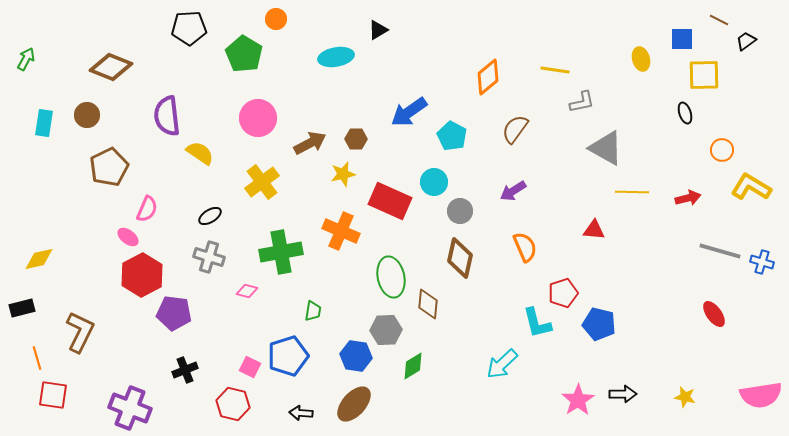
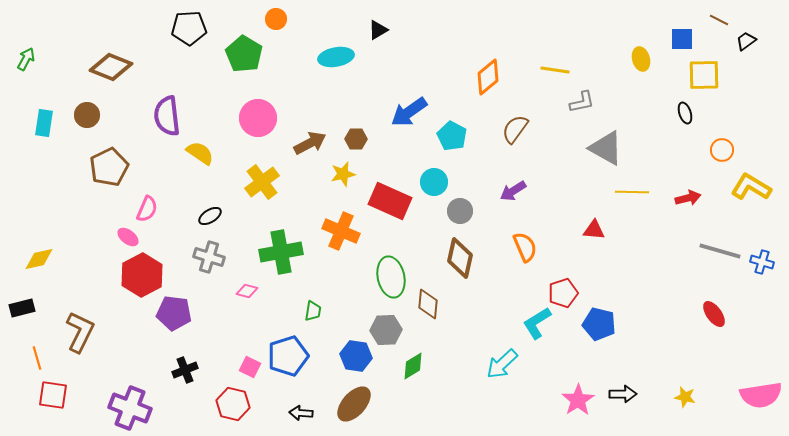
cyan L-shape at (537, 323): rotated 72 degrees clockwise
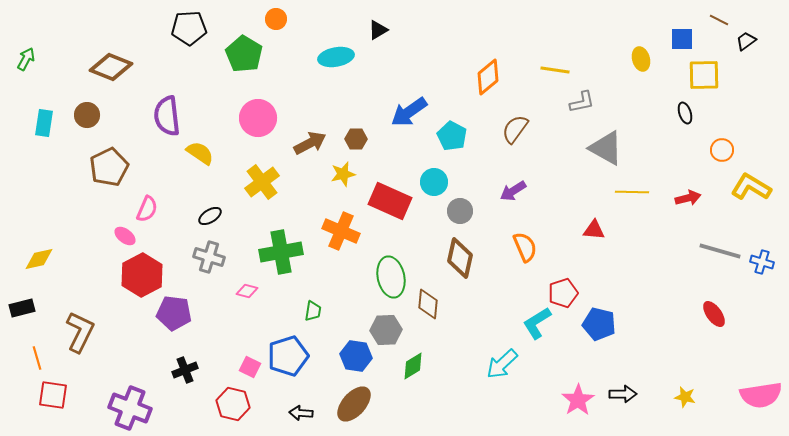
pink ellipse at (128, 237): moved 3 px left, 1 px up
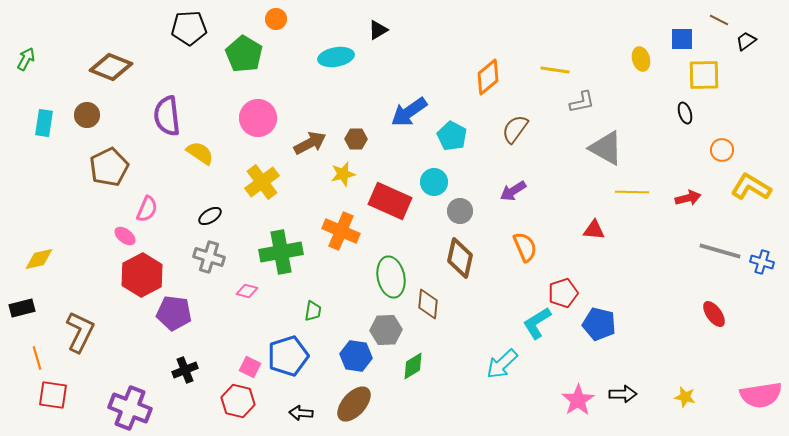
red hexagon at (233, 404): moved 5 px right, 3 px up
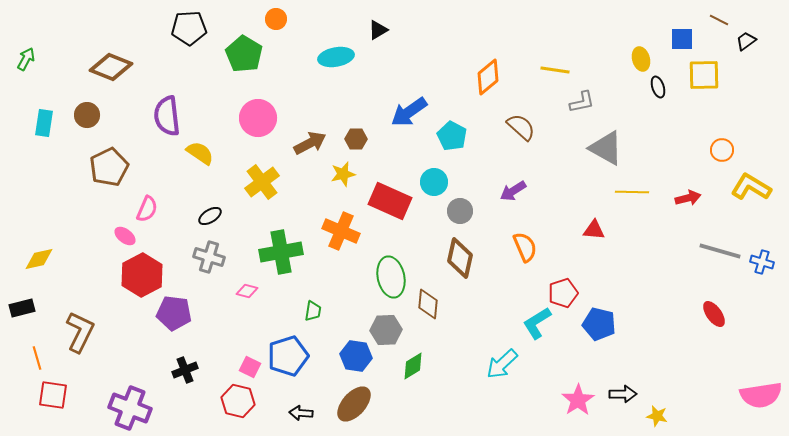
black ellipse at (685, 113): moved 27 px left, 26 px up
brown semicircle at (515, 129): moved 6 px right, 2 px up; rotated 96 degrees clockwise
yellow star at (685, 397): moved 28 px left, 19 px down
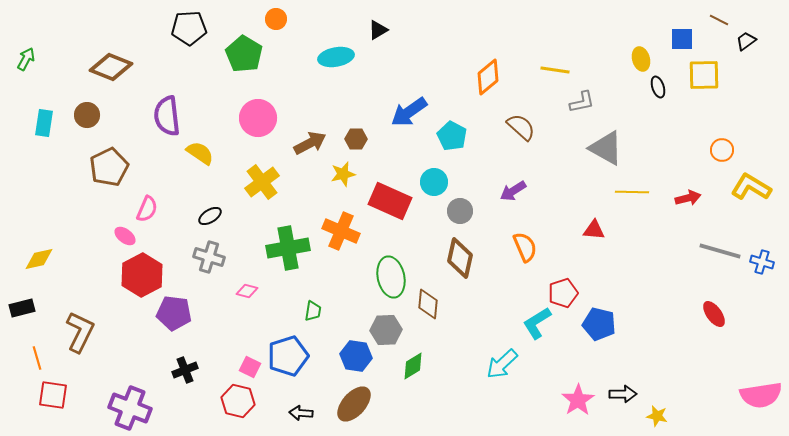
green cross at (281, 252): moved 7 px right, 4 px up
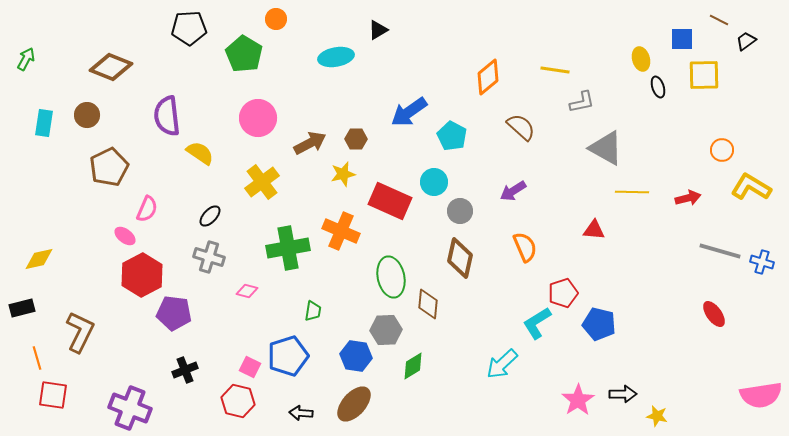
black ellipse at (210, 216): rotated 15 degrees counterclockwise
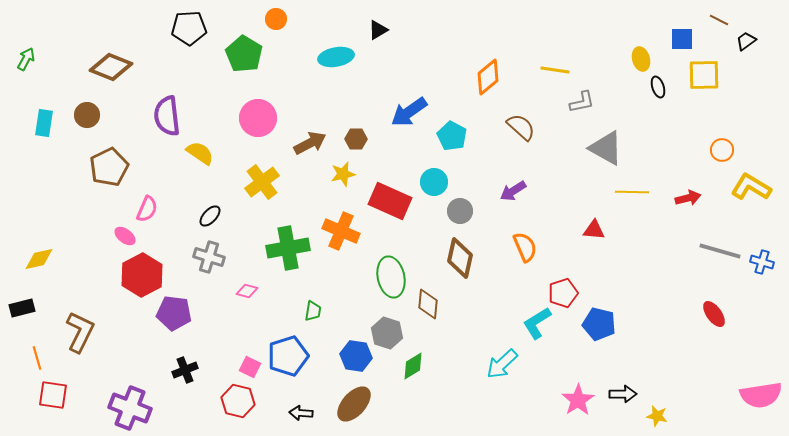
gray hexagon at (386, 330): moved 1 px right, 3 px down; rotated 20 degrees clockwise
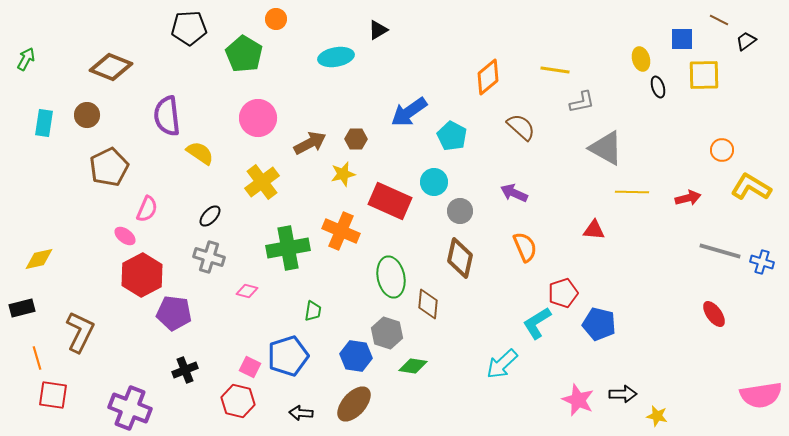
purple arrow at (513, 191): moved 1 px right, 2 px down; rotated 56 degrees clockwise
green diamond at (413, 366): rotated 40 degrees clockwise
pink star at (578, 400): rotated 16 degrees counterclockwise
